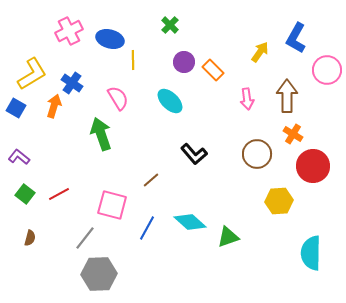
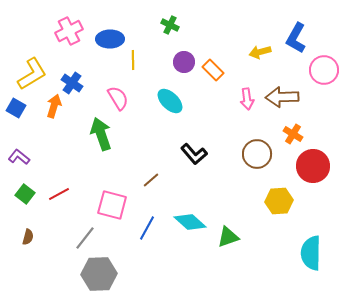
green cross: rotated 18 degrees counterclockwise
blue ellipse: rotated 16 degrees counterclockwise
yellow arrow: rotated 140 degrees counterclockwise
pink circle: moved 3 px left
brown arrow: moved 5 px left, 1 px down; rotated 92 degrees counterclockwise
brown semicircle: moved 2 px left, 1 px up
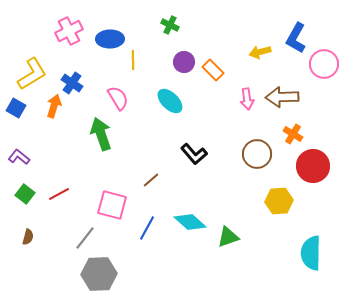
pink circle: moved 6 px up
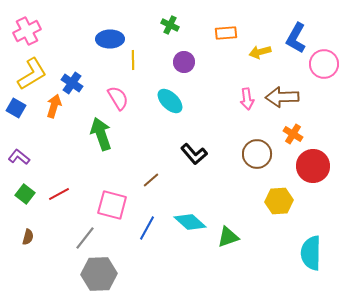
pink cross: moved 42 px left
orange rectangle: moved 13 px right, 37 px up; rotated 50 degrees counterclockwise
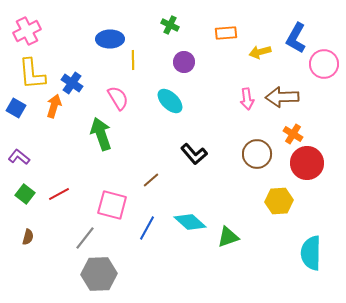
yellow L-shape: rotated 116 degrees clockwise
red circle: moved 6 px left, 3 px up
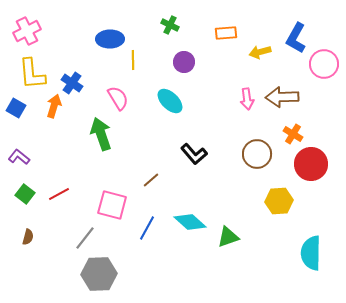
red circle: moved 4 px right, 1 px down
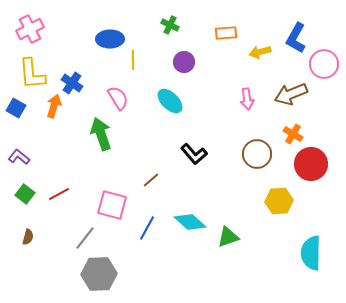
pink cross: moved 3 px right, 2 px up
brown arrow: moved 9 px right, 3 px up; rotated 20 degrees counterclockwise
